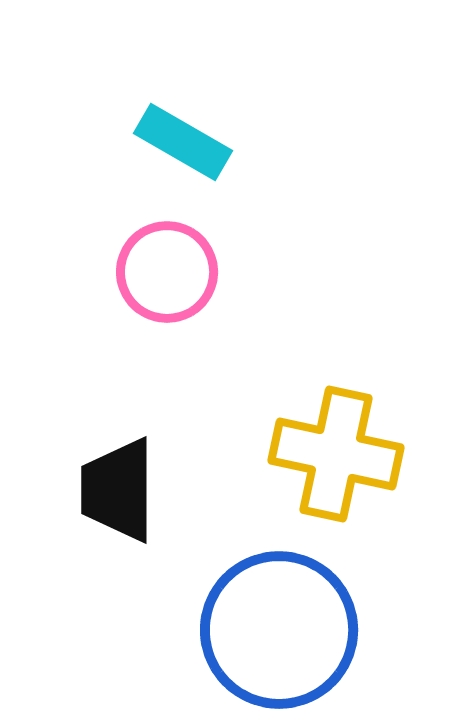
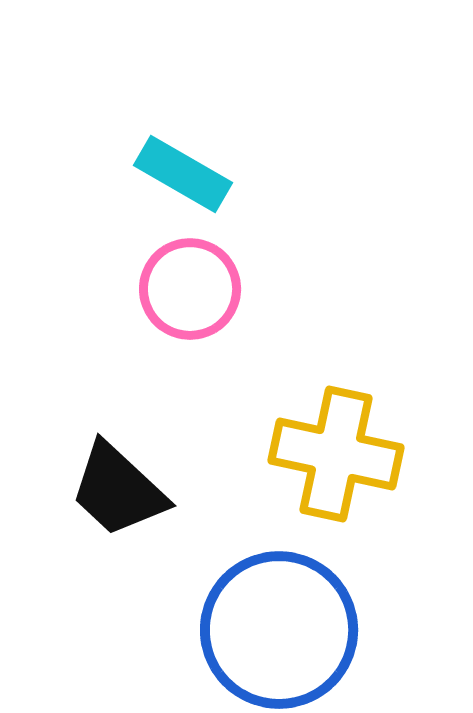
cyan rectangle: moved 32 px down
pink circle: moved 23 px right, 17 px down
black trapezoid: rotated 47 degrees counterclockwise
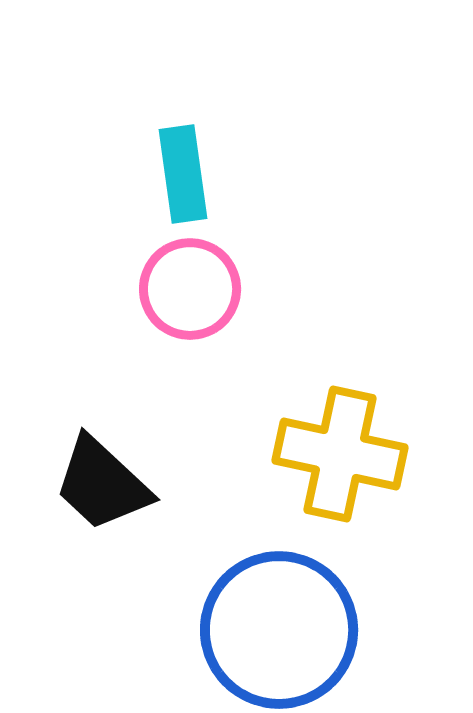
cyan rectangle: rotated 52 degrees clockwise
yellow cross: moved 4 px right
black trapezoid: moved 16 px left, 6 px up
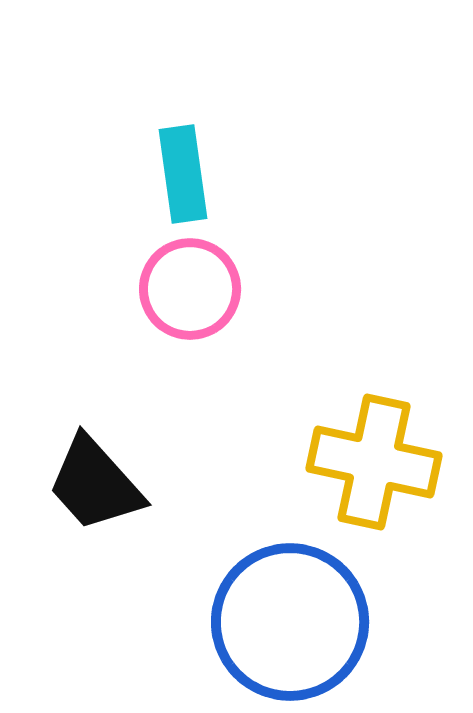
yellow cross: moved 34 px right, 8 px down
black trapezoid: moved 7 px left; rotated 5 degrees clockwise
blue circle: moved 11 px right, 8 px up
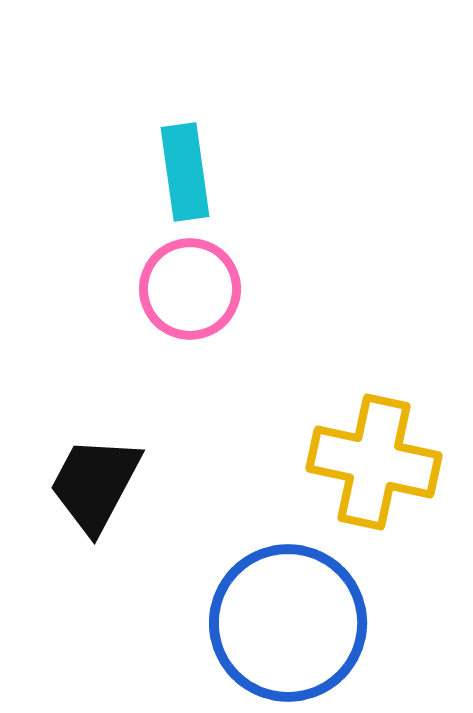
cyan rectangle: moved 2 px right, 2 px up
black trapezoid: rotated 70 degrees clockwise
blue circle: moved 2 px left, 1 px down
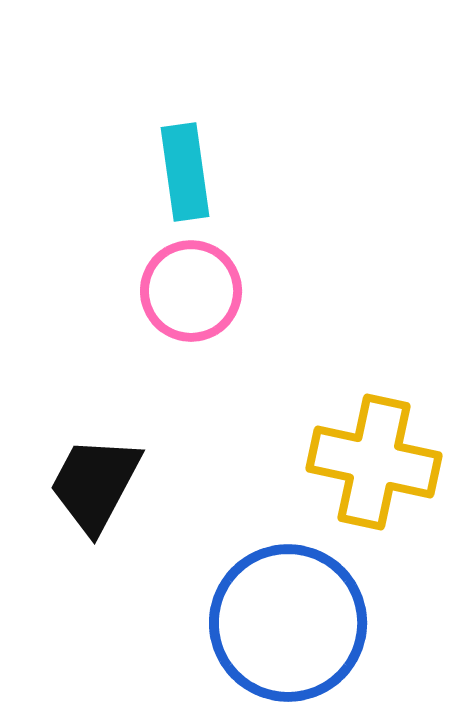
pink circle: moved 1 px right, 2 px down
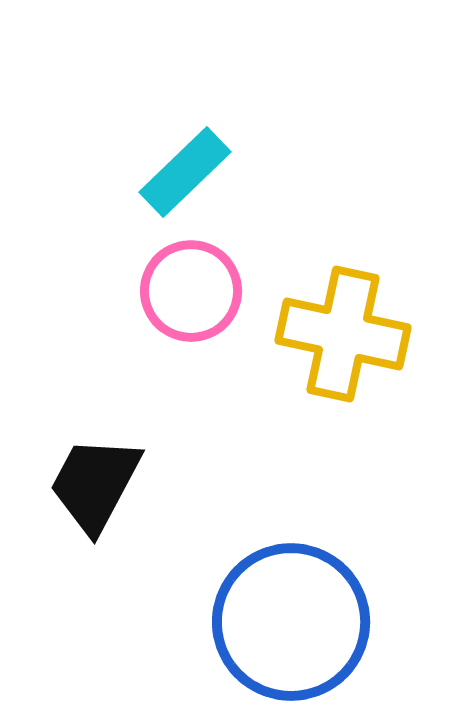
cyan rectangle: rotated 54 degrees clockwise
yellow cross: moved 31 px left, 128 px up
blue circle: moved 3 px right, 1 px up
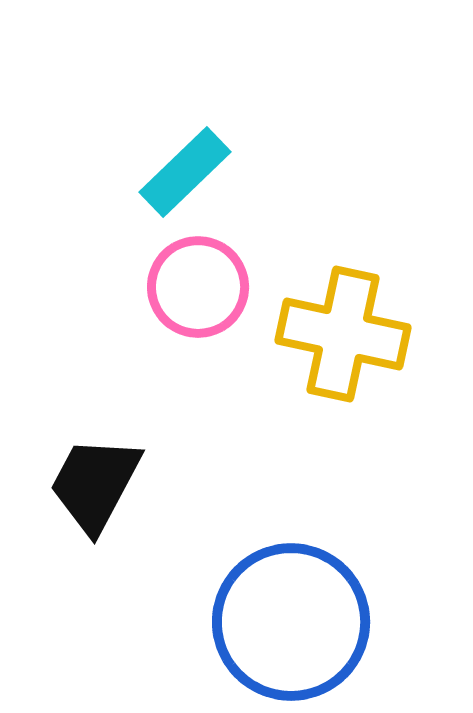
pink circle: moved 7 px right, 4 px up
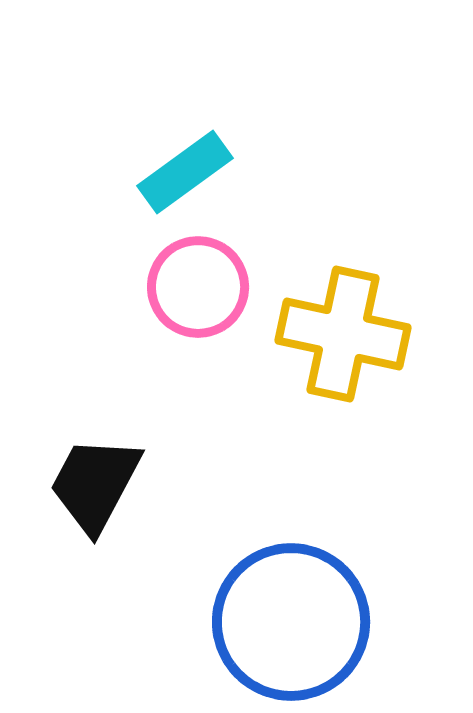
cyan rectangle: rotated 8 degrees clockwise
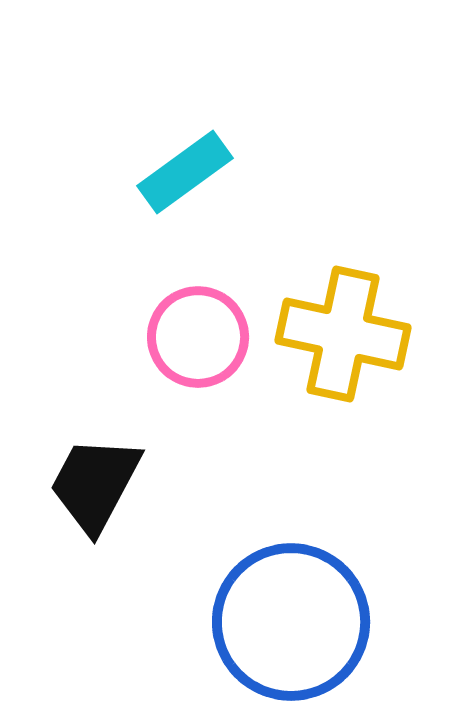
pink circle: moved 50 px down
